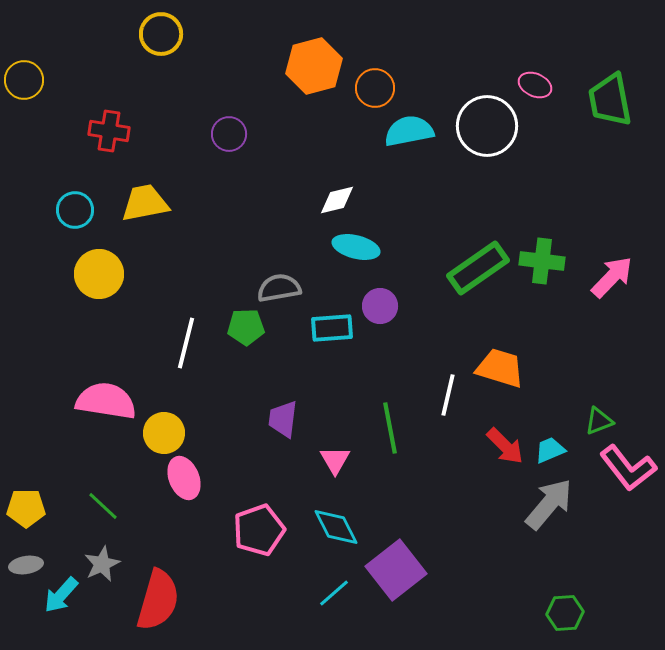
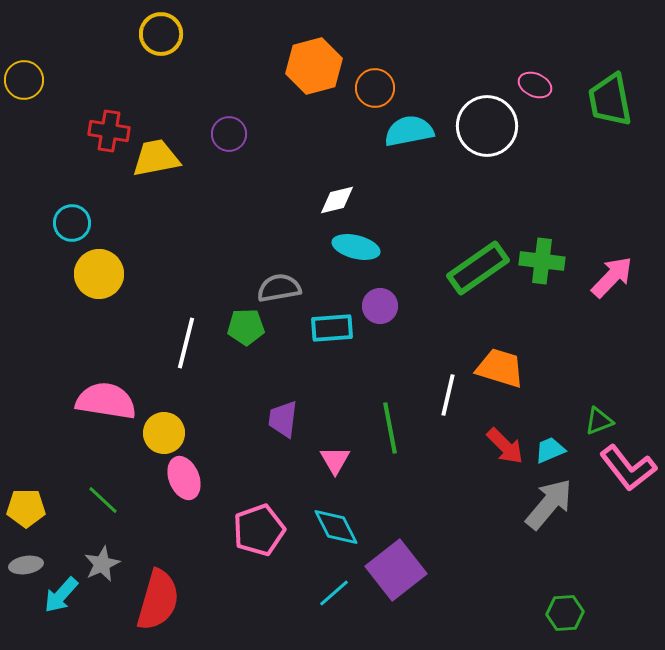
yellow trapezoid at (145, 203): moved 11 px right, 45 px up
cyan circle at (75, 210): moved 3 px left, 13 px down
green line at (103, 506): moved 6 px up
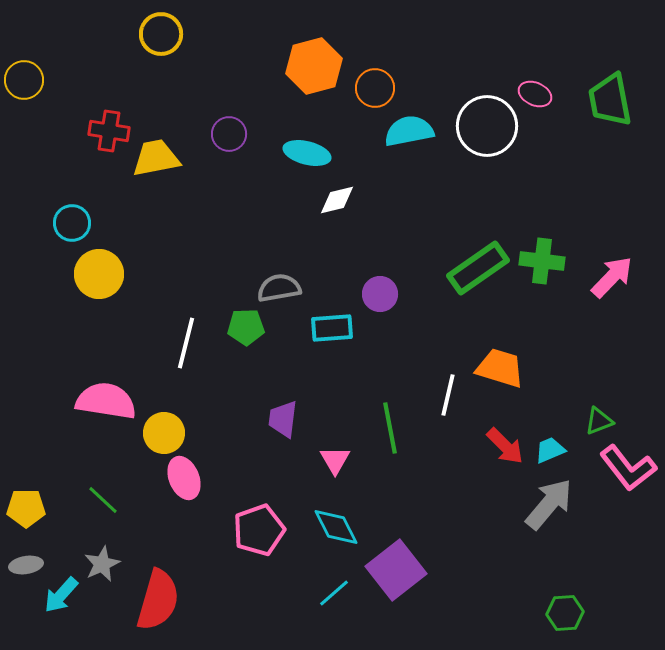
pink ellipse at (535, 85): moved 9 px down
cyan ellipse at (356, 247): moved 49 px left, 94 px up
purple circle at (380, 306): moved 12 px up
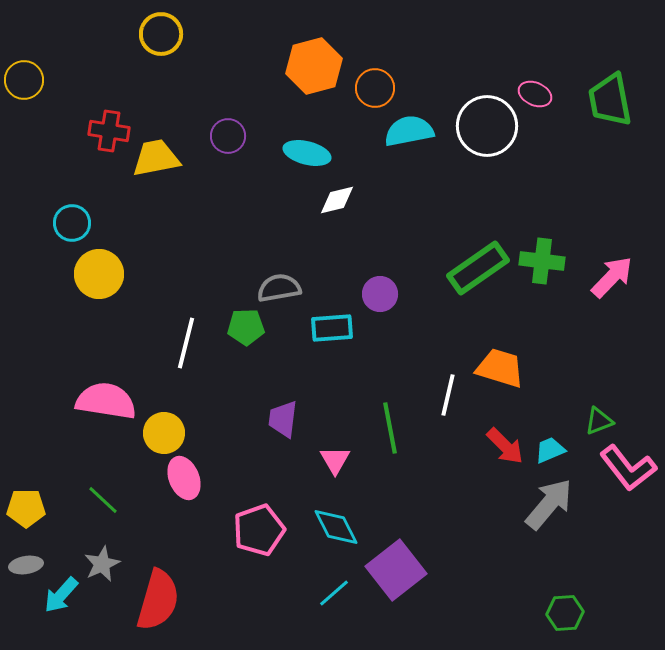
purple circle at (229, 134): moved 1 px left, 2 px down
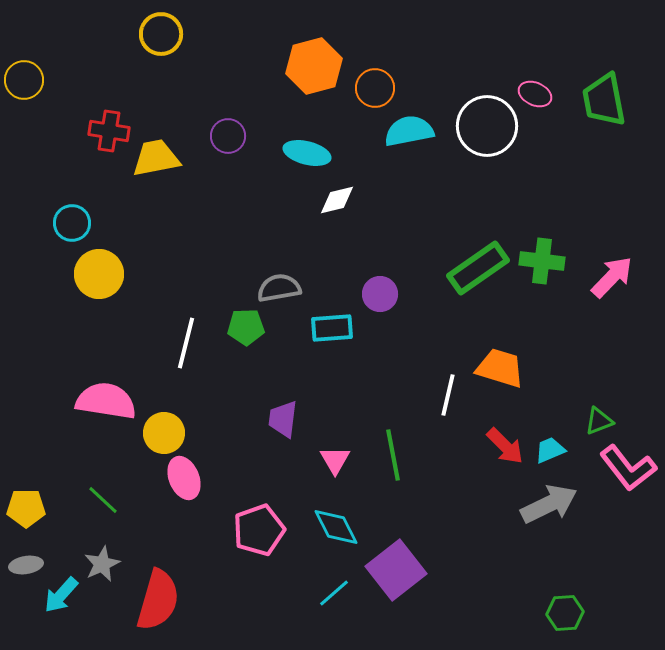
green trapezoid at (610, 100): moved 6 px left
green line at (390, 428): moved 3 px right, 27 px down
gray arrow at (549, 504): rotated 24 degrees clockwise
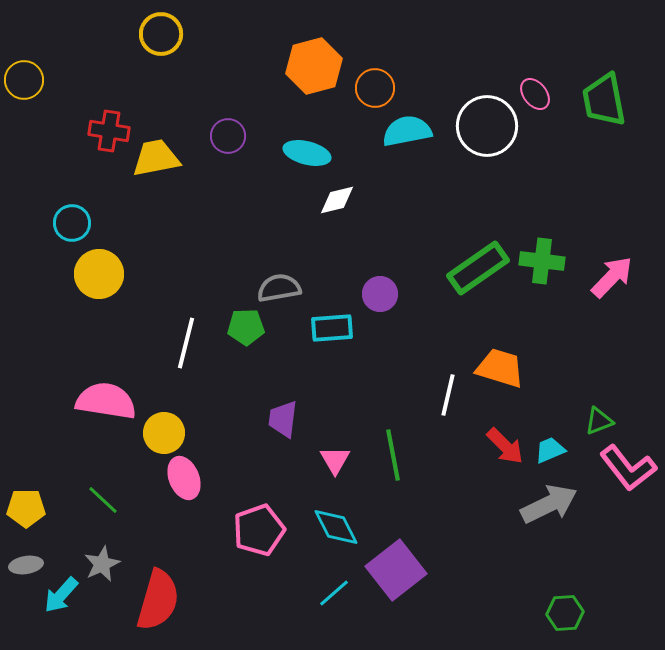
pink ellipse at (535, 94): rotated 28 degrees clockwise
cyan semicircle at (409, 131): moved 2 px left
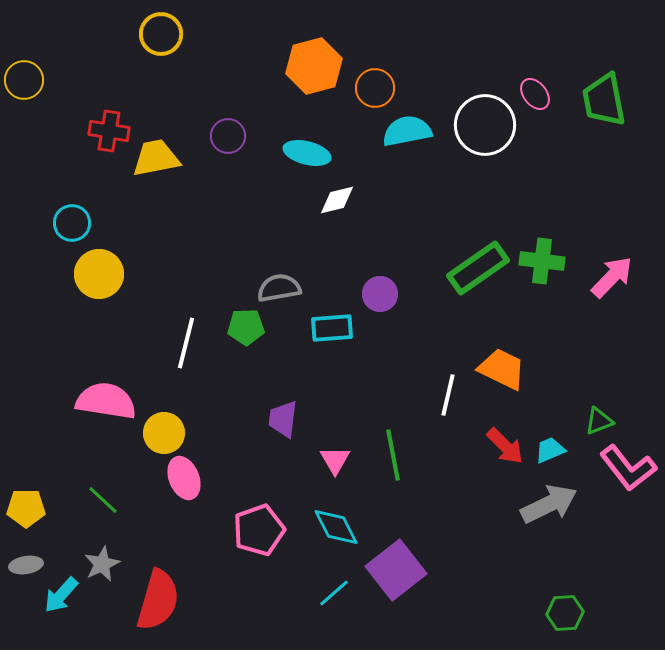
white circle at (487, 126): moved 2 px left, 1 px up
orange trapezoid at (500, 368): moved 2 px right, 1 px down; rotated 9 degrees clockwise
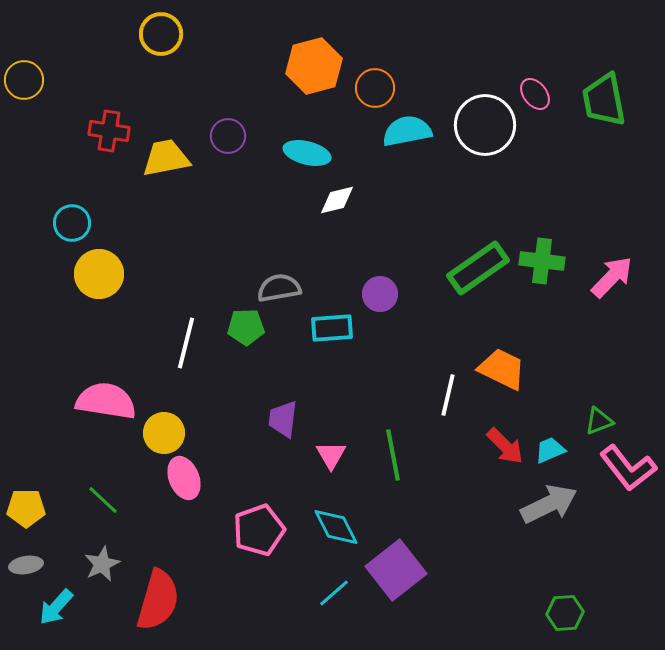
yellow trapezoid at (156, 158): moved 10 px right
pink triangle at (335, 460): moved 4 px left, 5 px up
cyan arrow at (61, 595): moved 5 px left, 12 px down
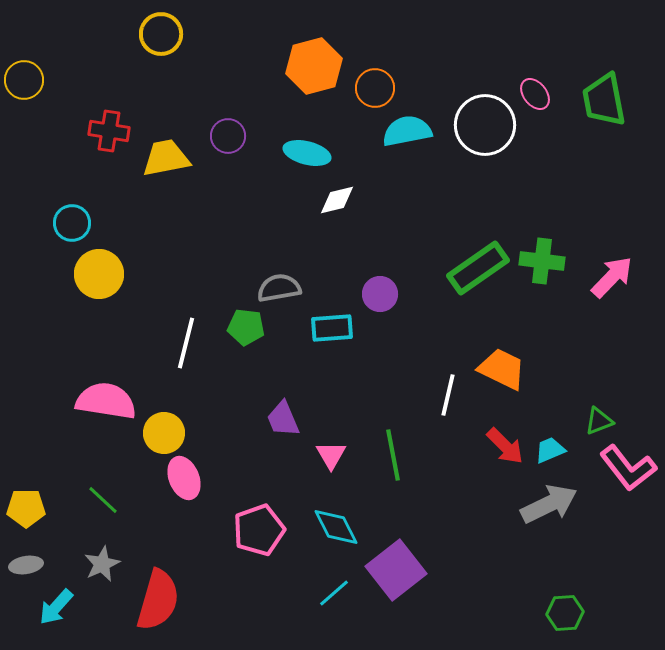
green pentagon at (246, 327): rotated 9 degrees clockwise
purple trapezoid at (283, 419): rotated 30 degrees counterclockwise
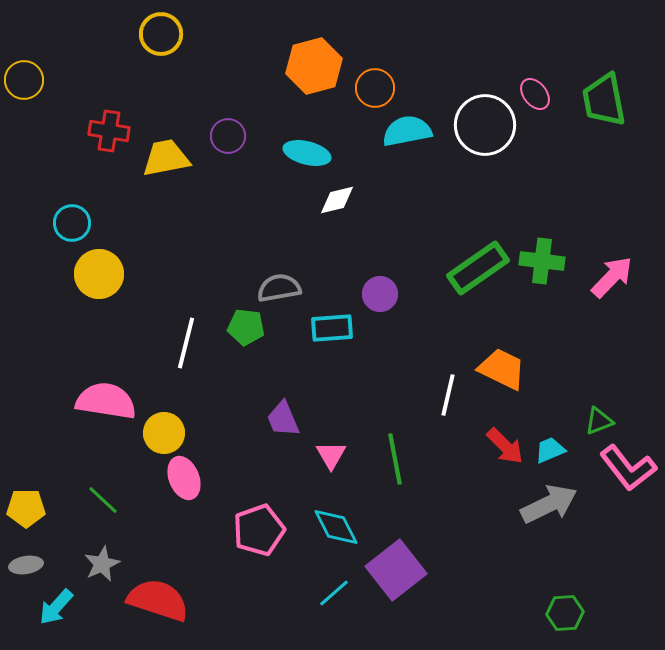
green line at (393, 455): moved 2 px right, 4 px down
red semicircle at (158, 600): rotated 88 degrees counterclockwise
